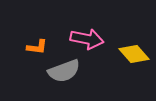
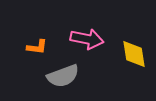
yellow diamond: rotated 32 degrees clockwise
gray semicircle: moved 1 px left, 5 px down
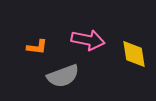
pink arrow: moved 1 px right, 1 px down
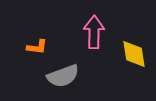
pink arrow: moved 6 px right, 8 px up; rotated 100 degrees counterclockwise
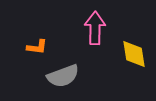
pink arrow: moved 1 px right, 4 px up
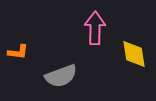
orange L-shape: moved 19 px left, 5 px down
gray semicircle: moved 2 px left
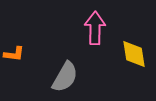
orange L-shape: moved 4 px left, 2 px down
gray semicircle: moved 4 px right, 1 px down; rotated 40 degrees counterclockwise
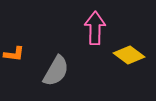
yellow diamond: moved 5 px left, 1 px down; rotated 44 degrees counterclockwise
gray semicircle: moved 9 px left, 6 px up
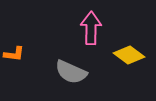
pink arrow: moved 4 px left
gray semicircle: moved 15 px right, 1 px down; rotated 84 degrees clockwise
